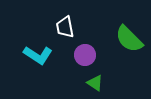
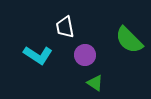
green semicircle: moved 1 px down
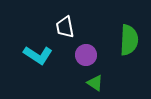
green semicircle: rotated 132 degrees counterclockwise
purple circle: moved 1 px right
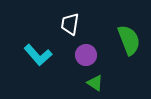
white trapezoid: moved 5 px right, 3 px up; rotated 20 degrees clockwise
green semicircle: rotated 24 degrees counterclockwise
cyan L-shape: rotated 16 degrees clockwise
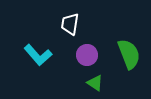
green semicircle: moved 14 px down
purple circle: moved 1 px right
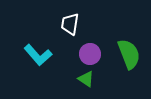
purple circle: moved 3 px right, 1 px up
green triangle: moved 9 px left, 4 px up
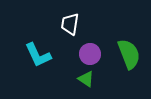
cyan L-shape: rotated 16 degrees clockwise
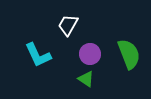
white trapezoid: moved 2 px left, 1 px down; rotated 20 degrees clockwise
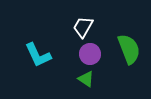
white trapezoid: moved 15 px right, 2 px down
green semicircle: moved 5 px up
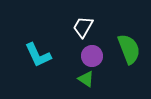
purple circle: moved 2 px right, 2 px down
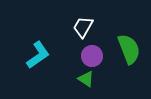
cyan L-shape: rotated 100 degrees counterclockwise
